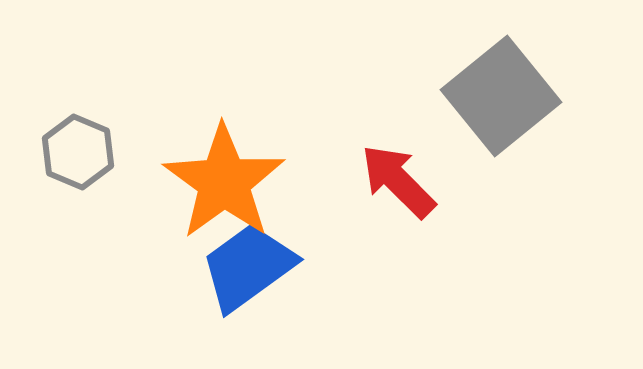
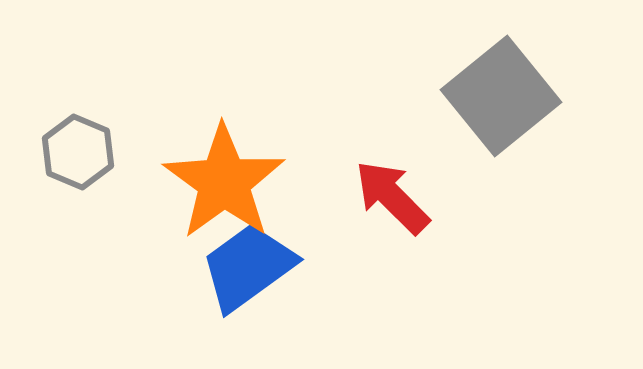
red arrow: moved 6 px left, 16 px down
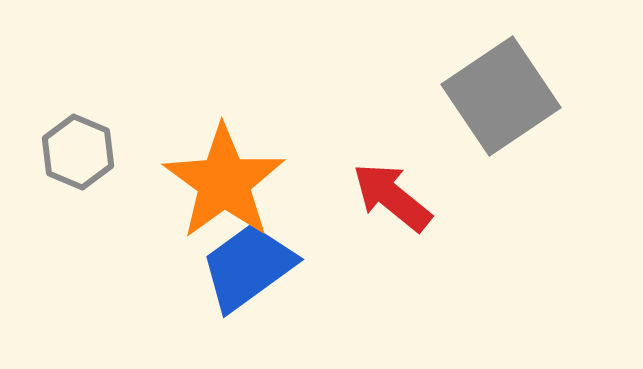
gray square: rotated 5 degrees clockwise
red arrow: rotated 6 degrees counterclockwise
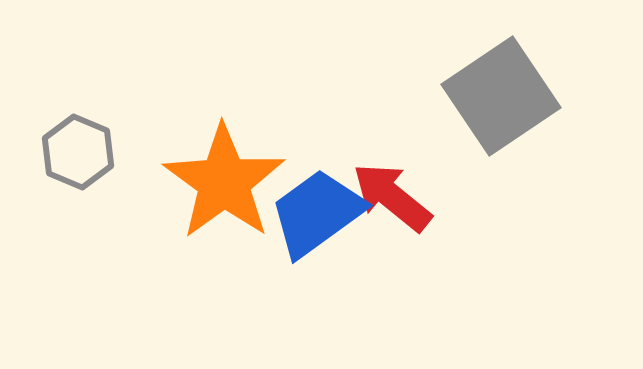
blue trapezoid: moved 69 px right, 54 px up
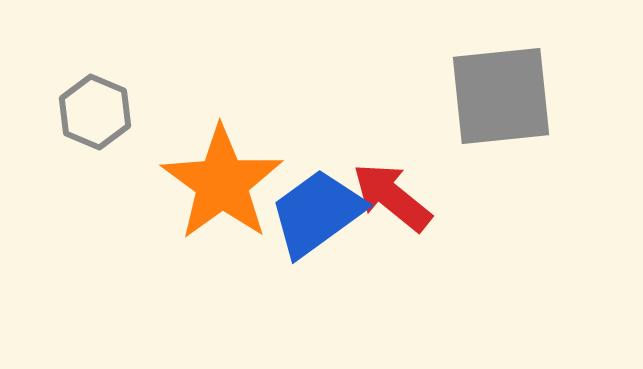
gray square: rotated 28 degrees clockwise
gray hexagon: moved 17 px right, 40 px up
orange star: moved 2 px left, 1 px down
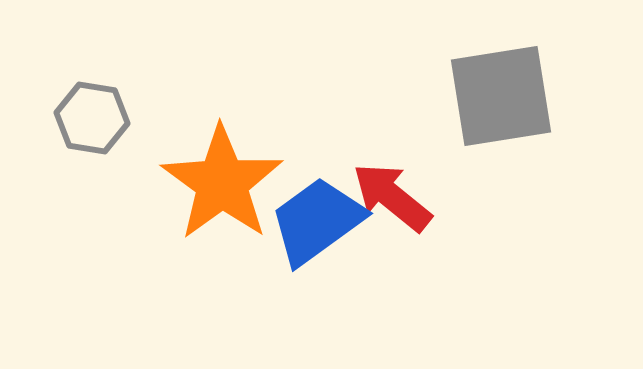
gray square: rotated 3 degrees counterclockwise
gray hexagon: moved 3 px left, 6 px down; rotated 14 degrees counterclockwise
blue trapezoid: moved 8 px down
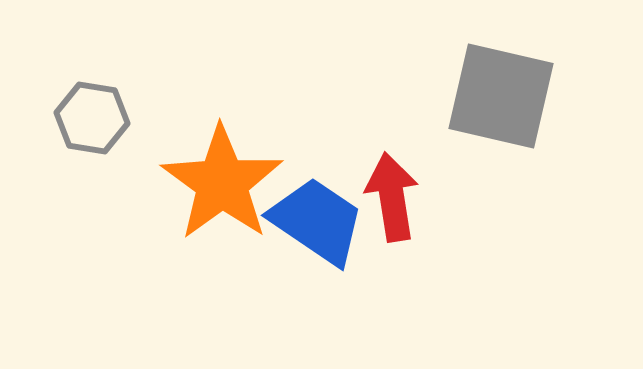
gray square: rotated 22 degrees clockwise
red arrow: rotated 42 degrees clockwise
blue trapezoid: rotated 70 degrees clockwise
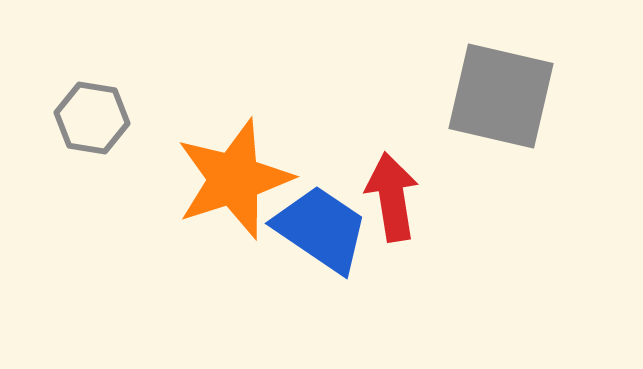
orange star: moved 12 px right, 4 px up; rotated 18 degrees clockwise
blue trapezoid: moved 4 px right, 8 px down
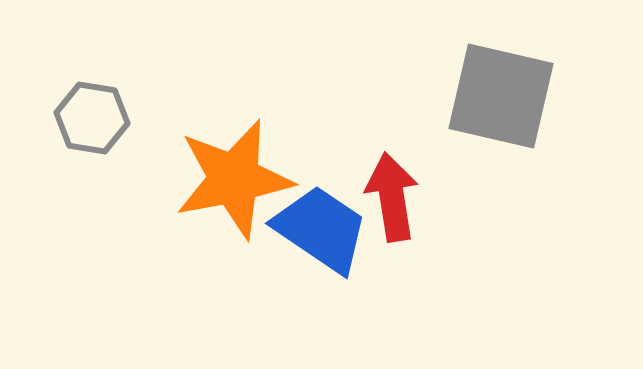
orange star: rotated 7 degrees clockwise
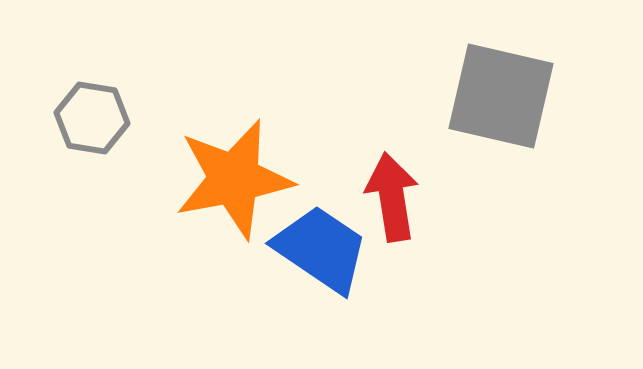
blue trapezoid: moved 20 px down
